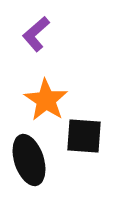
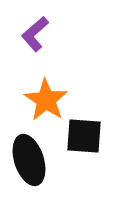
purple L-shape: moved 1 px left
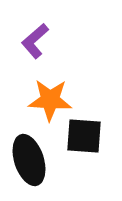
purple L-shape: moved 7 px down
orange star: moved 4 px right; rotated 30 degrees counterclockwise
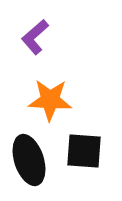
purple L-shape: moved 4 px up
black square: moved 15 px down
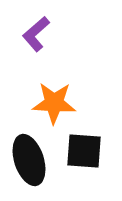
purple L-shape: moved 1 px right, 3 px up
orange star: moved 4 px right, 3 px down
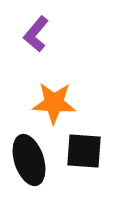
purple L-shape: rotated 9 degrees counterclockwise
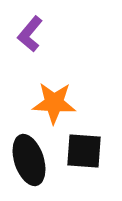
purple L-shape: moved 6 px left
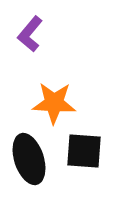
black ellipse: moved 1 px up
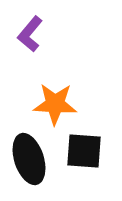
orange star: moved 1 px right, 1 px down
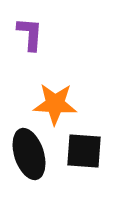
purple L-shape: rotated 144 degrees clockwise
black ellipse: moved 5 px up
